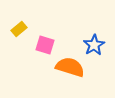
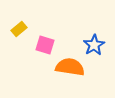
orange semicircle: rotated 8 degrees counterclockwise
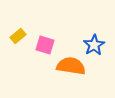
yellow rectangle: moved 1 px left, 7 px down
orange semicircle: moved 1 px right, 1 px up
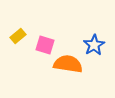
orange semicircle: moved 3 px left, 2 px up
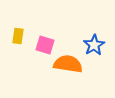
yellow rectangle: rotated 42 degrees counterclockwise
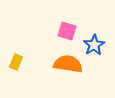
yellow rectangle: moved 2 px left, 26 px down; rotated 14 degrees clockwise
pink square: moved 22 px right, 14 px up
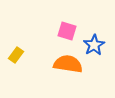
yellow rectangle: moved 7 px up; rotated 14 degrees clockwise
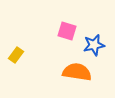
blue star: rotated 20 degrees clockwise
orange semicircle: moved 9 px right, 8 px down
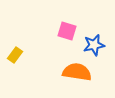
yellow rectangle: moved 1 px left
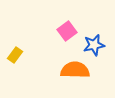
pink square: rotated 36 degrees clockwise
orange semicircle: moved 2 px left, 2 px up; rotated 8 degrees counterclockwise
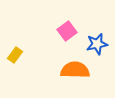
blue star: moved 3 px right, 1 px up
